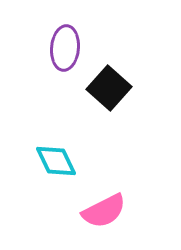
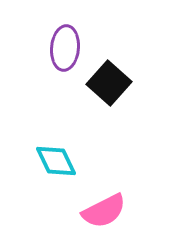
black square: moved 5 px up
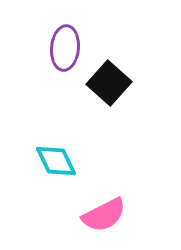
pink semicircle: moved 4 px down
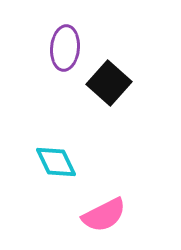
cyan diamond: moved 1 px down
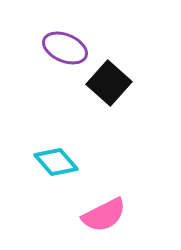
purple ellipse: rotated 72 degrees counterclockwise
cyan diamond: rotated 15 degrees counterclockwise
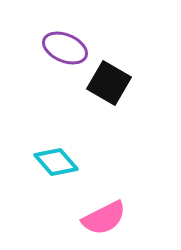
black square: rotated 12 degrees counterclockwise
pink semicircle: moved 3 px down
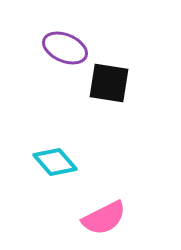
black square: rotated 21 degrees counterclockwise
cyan diamond: moved 1 px left
